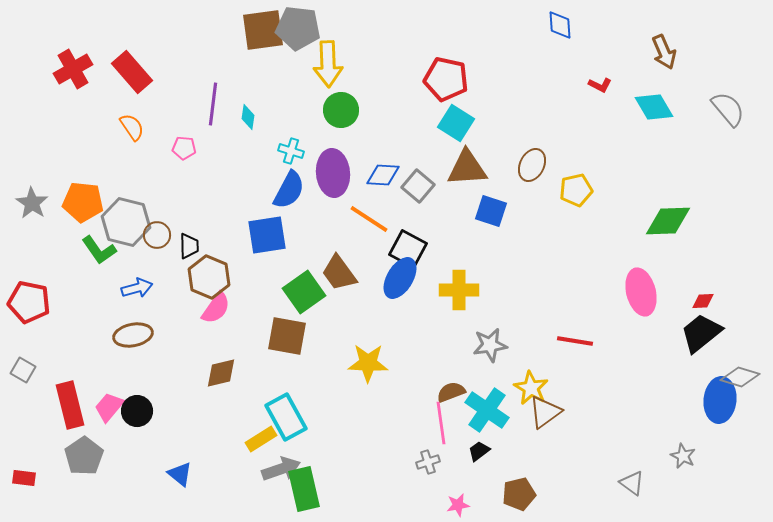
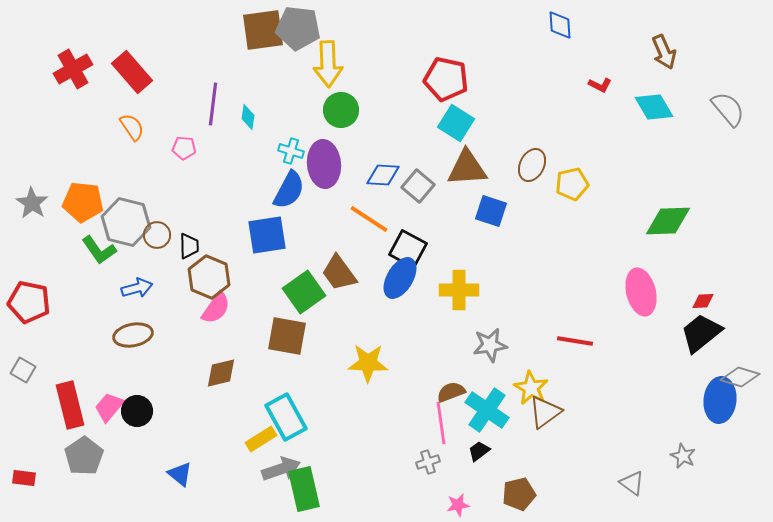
purple ellipse at (333, 173): moved 9 px left, 9 px up
yellow pentagon at (576, 190): moved 4 px left, 6 px up
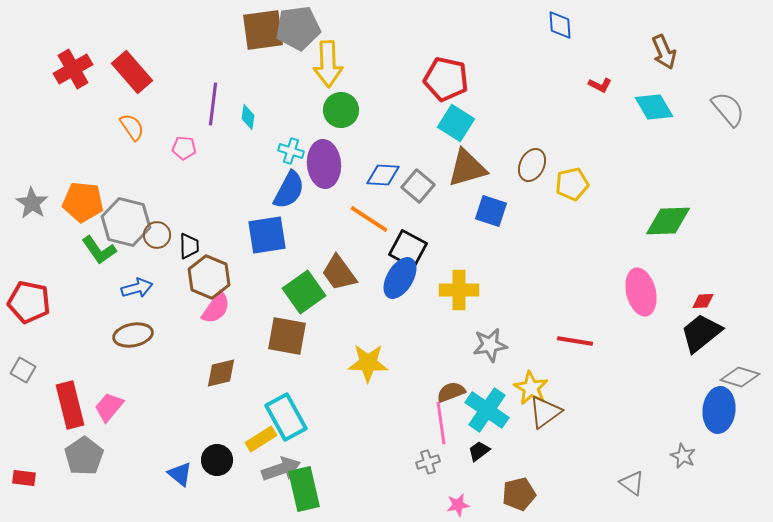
gray pentagon at (298, 28): rotated 15 degrees counterclockwise
brown triangle at (467, 168): rotated 12 degrees counterclockwise
blue ellipse at (720, 400): moved 1 px left, 10 px down
black circle at (137, 411): moved 80 px right, 49 px down
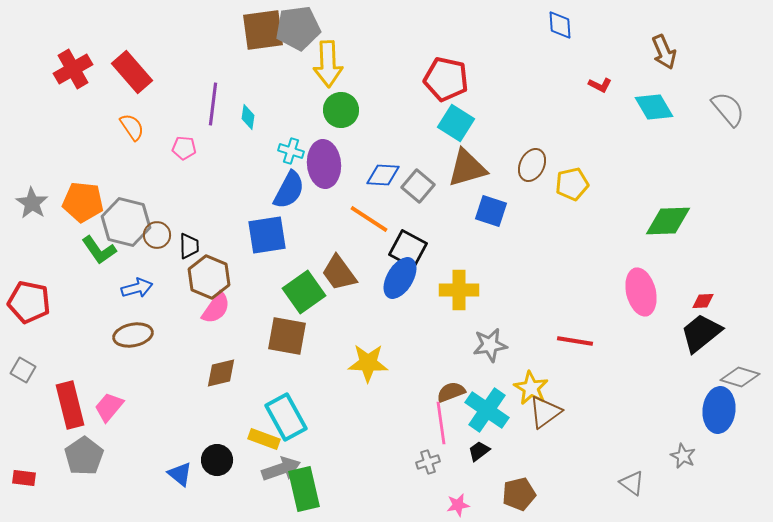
yellow rectangle at (261, 439): moved 3 px right; rotated 52 degrees clockwise
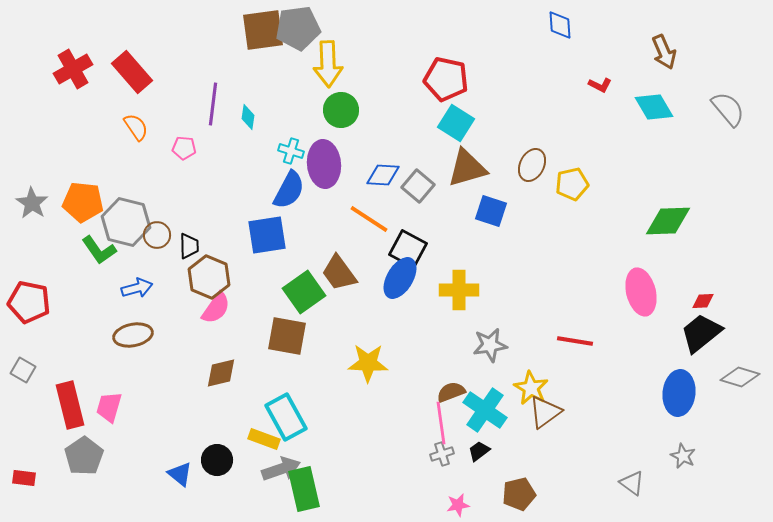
orange semicircle at (132, 127): moved 4 px right
pink trapezoid at (109, 407): rotated 24 degrees counterclockwise
cyan cross at (487, 410): moved 2 px left
blue ellipse at (719, 410): moved 40 px left, 17 px up
gray cross at (428, 462): moved 14 px right, 8 px up
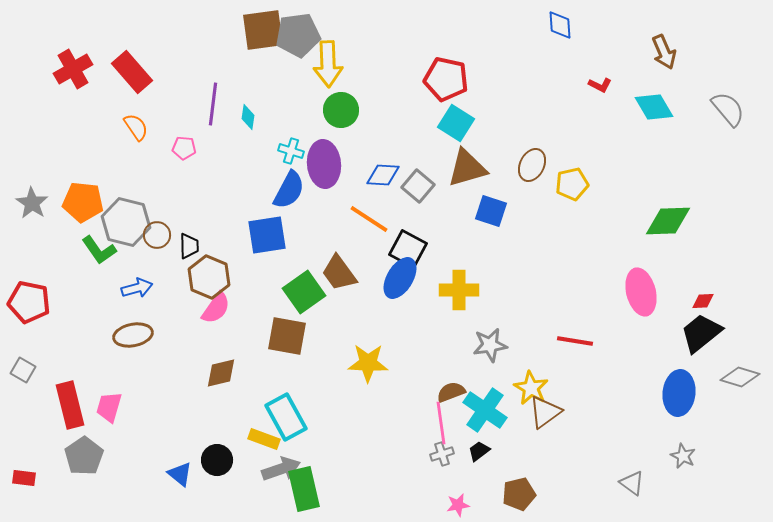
gray pentagon at (298, 28): moved 7 px down
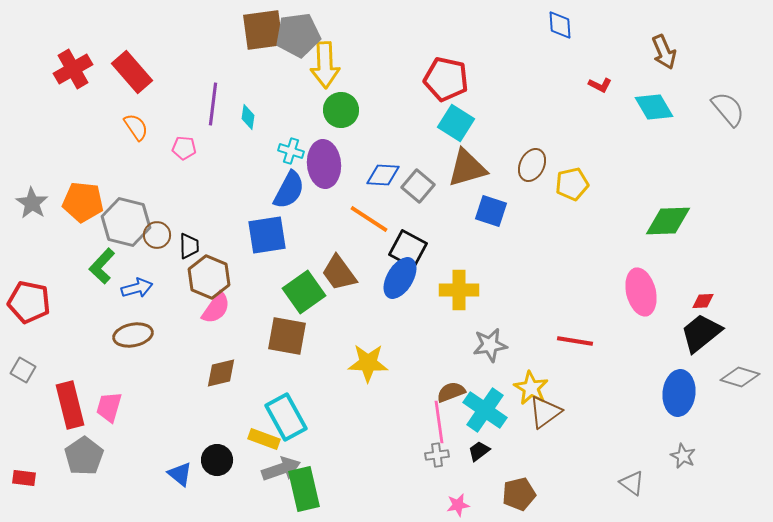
yellow arrow at (328, 64): moved 3 px left, 1 px down
green L-shape at (99, 250): moved 3 px right, 16 px down; rotated 78 degrees clockwise
pink line at (441, 423): moved 2 px left, 1 px up
gray cross at (442, 454): moved 5 px left, 1 px down; rotated 10 degrees clockwise
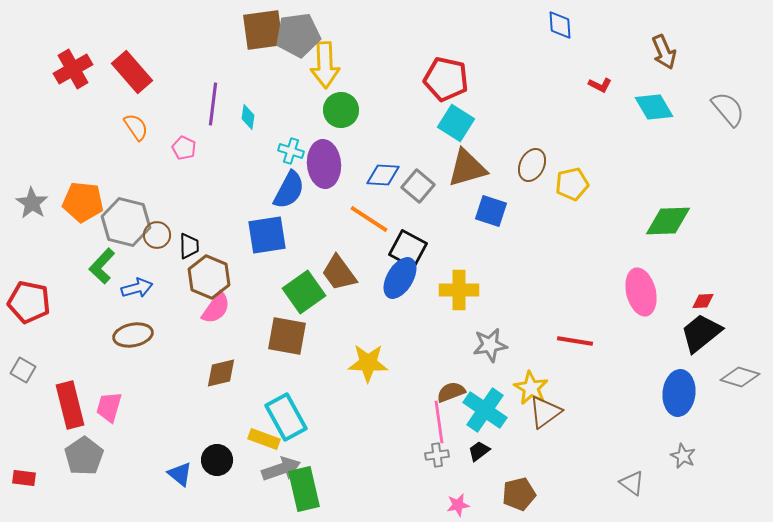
pink pentagon at (184, 148): rotated 20 degrees clockwise
